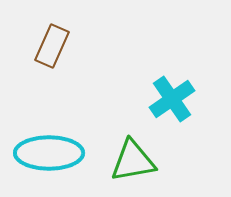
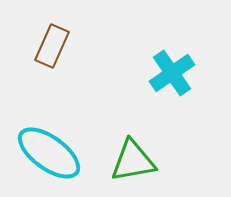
cyan cross: moved 26 px up
cyan ellipse: rotated 36 degrees clockwise
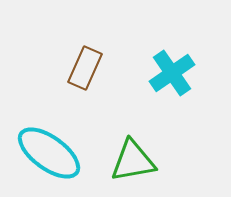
brown rectangle: moved 33 px right, 22 px down
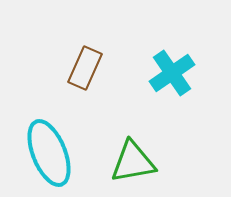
cyan ellipse: rotated 32 degrees clockwise
green triangle: moved 1 px down
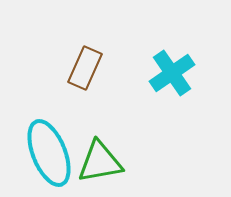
green triangle: moved 33 px left
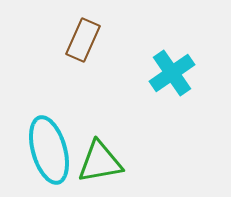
brown rectangle: moved 2 px left, 28 px up
cyan ellipse: moved 3 px up; rotated 6 degrees clockwise
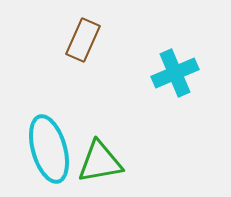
cyan cross: moved 3 px right; rotated 12 degrees clockwise
cyan ellipse: moved 1 px up
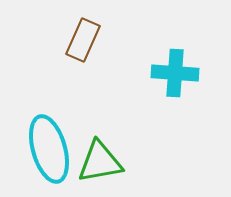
cyan cross: rotated 27 degrees clockwise
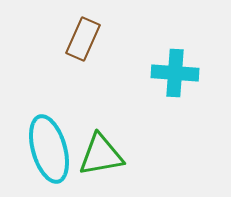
brown rectangle: moved 1 px up
green triangle: moved 1 px right, 7 px up
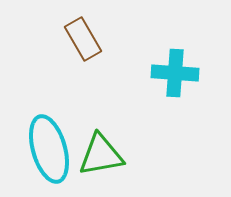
brown rectangle: rotated 54 degrees counterclockwise
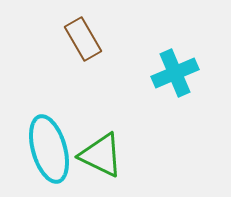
cyan cross: rotated 27 degrees counterclockwise
green triangle: rotated 36 degrees clockwise
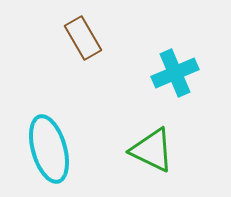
brown rectangle: moved 1 px up
green triangle: moved 51 px right, 5 px up
